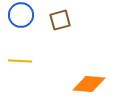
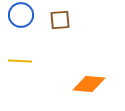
brown square: rotated 10 degrees clockwise
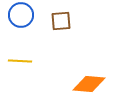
brown square: moved 1 px right, 1 px down
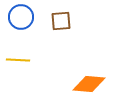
blue circle: moved 2 px down
yellow line: moved 2 px left, 1 px up
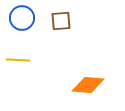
blue circle: moved 1 px right, 1 px down
orange diamond: moved 1 px left, 1 px down
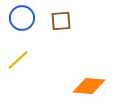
yellow line: rotated 45 degrees counterclockwise
orange diamond: moved 1 px right, 1 px down
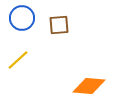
brown square: moved 2 px left, 4 px down
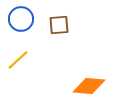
blue circle: moved 1 px left, 1 px down
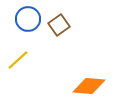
blue circle: moved 7 px right
brown square: rotated 30 degrees counterclockwise
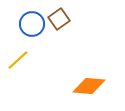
blue circle: moved 4 px right, 5 px down
brown square: moved 6 px up
